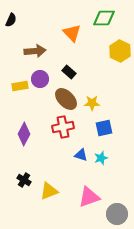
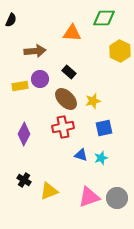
orange triangle: rotated 42 degrees counterclockwise
yellow star: moved 1 px right, 2 px up; rotated 14 degrees counterclockwise
gray circle: moved 16 px up
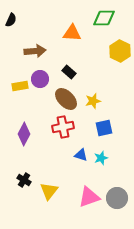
yellow triangle: rotated 30 degrees counterclockwise
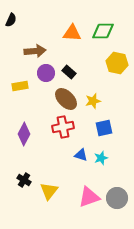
green diamond: moved 1 px left, 13 px down
yellow hexagon: moved 3 px left, 12 px down; rotated 15 degrees counterclockwise
purple circle: moved 6 px right, 6 px up
